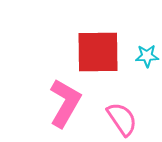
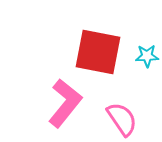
red square: rotated 12 degrees clockwise
pink L-shape: rotated 9 degrees clockwise
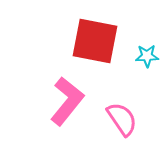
red square: moved 3 px left, 11 px up
pink L-shape: moved 2 px right, 2 px up
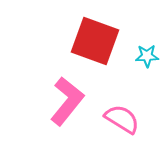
red square: rotated 9 degrees clockwise
pink semicircle: rotated 24 degrees counterclockwise
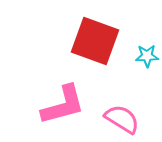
pink L-shape: moved 4 px left, 4 px down; rotated 36 degrees clockwise
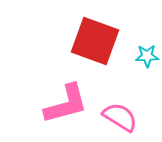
pink L-shape: moved 3 px right, 1 px up
pink semicircle: moved 2 px left, 2 px up
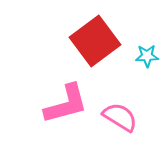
red square: rotated 33 degrees clockwise
